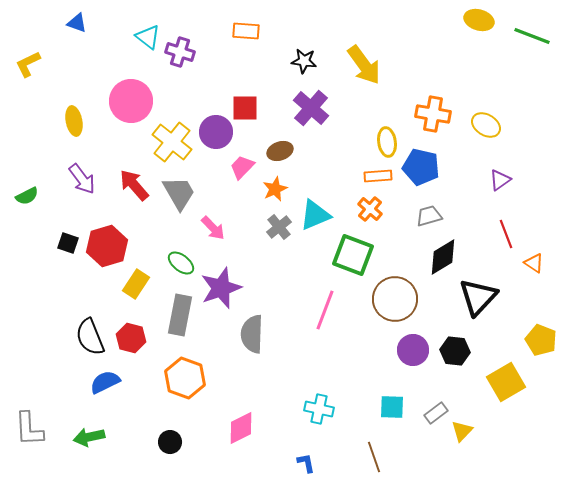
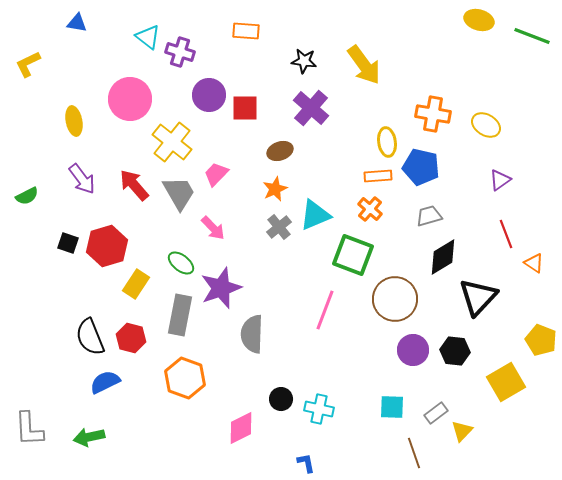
blue triangle at (77, 23): rotated 10 degrees counterclockwise
pink circle at (131, 101): moved 1 px left, 2 px up
purple circle at (216, 132): moved 7 px left, 37 px up
pink trapezoid at (242, 167): moved 26 px left, 7 px down
black circle at (170, 442): moved 111 px right, 43 px up
brown line at (374, 457): moved 40 px right, 4 px up
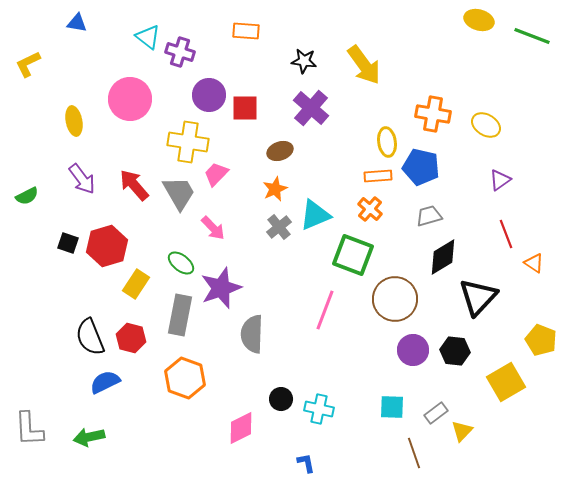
yellow cross at (172, 142): moved 16 px right; rotated 30 degrees counterclockwise
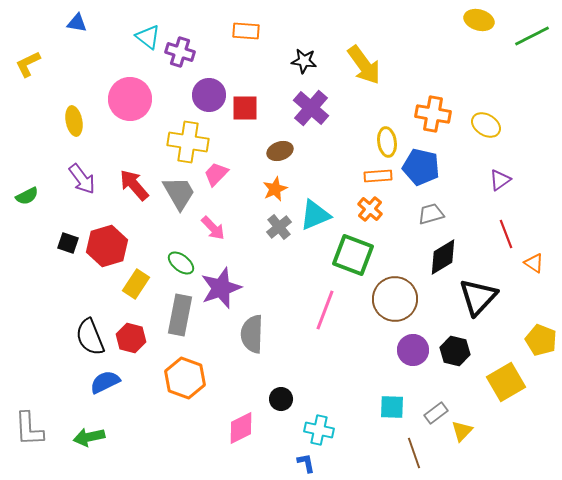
green line at (532, 36): rotated 48 degrees counterclockwise
gray trapezoid at (429, 216): moved 2 px right, 2 px up
black hexagon at (455, 351): rotated 8 degrees clockwise
cyan cross at (319, 409): moved 21 px down
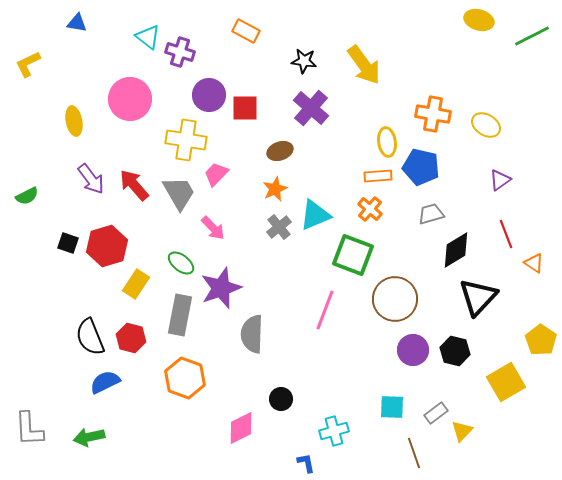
orange rectangle at (246, 31): rotated 24 degrees clockwise
yellow cross at (188, 142): moved 2 px left, 2 px up
purple arrow at (82, 179): moved 9 px right
black diamond at (443, 257): moved 13 px right, 7 px up
yellow pentagon at (541, 340): rotated 12 degrees clockwise
cyan cross at (319, 430): moved 15 px right, 1 px down; rotated 28 degrees counterclockwise
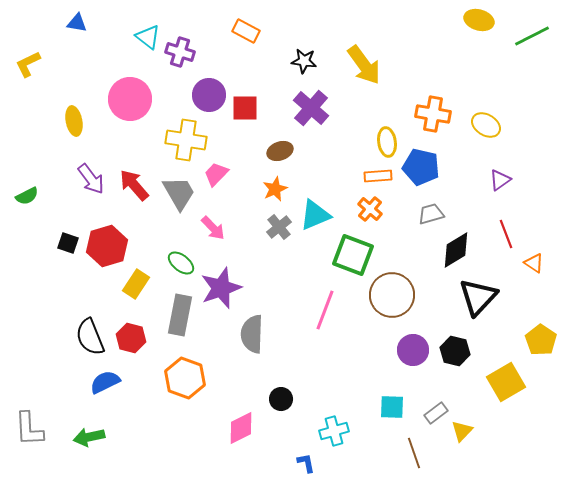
brown circle at (395, 299): moved 3 px left, 4 px up
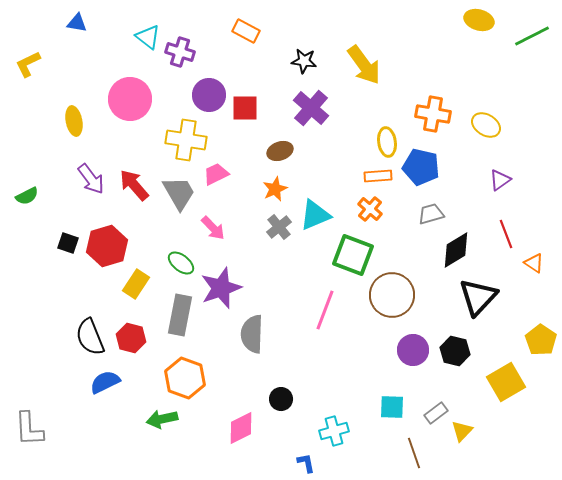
pink trapezoid at (216, 174): rotated 20 degrees clockwise
green arrow at (89, 437): moved 73 px right, 18 px up
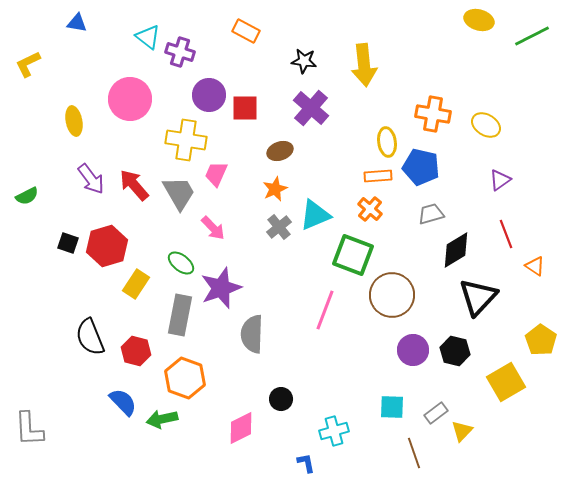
yellow arrow at (364, 65): rotated 30 degrees clockwise
pink trapezoid at (216, 174): rotated 40 degrees counterclockwise
orange triangle at (534, 263): moved 1 px right, 3 px down
red hexagon at (131, 338): moved 5 px right, 13 px down
blue semicircle at (105, 382): moved 18 px right, 20 px down; rotated 72 degrees clockwise
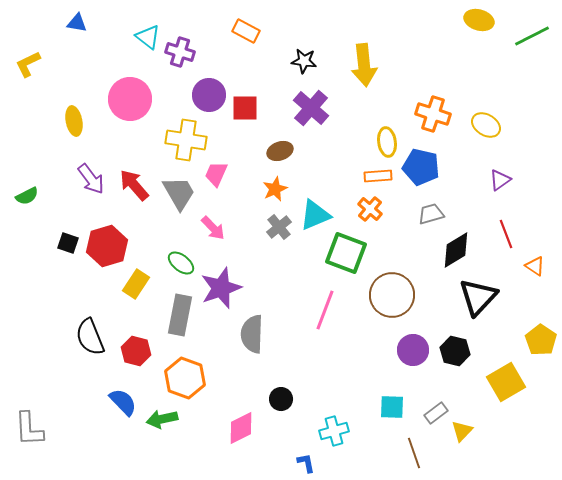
orange cross at (433, 114): rotated 8 degrees clockwise
green square at (353, 255): moved 7 px left, 2 px up
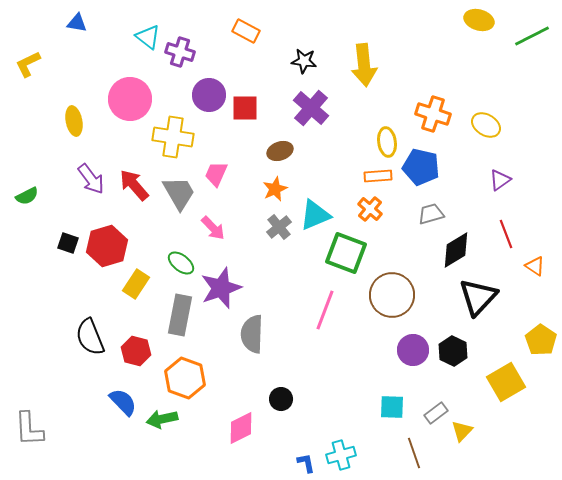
yellow cross at (186, 140): moved 13 px left, 3 px up
black hexagon at (455, 351): moved 2 px left; rotated 12 degrees clockwise
cyan cross at (334, 431): moved 7 px right, 24 px down
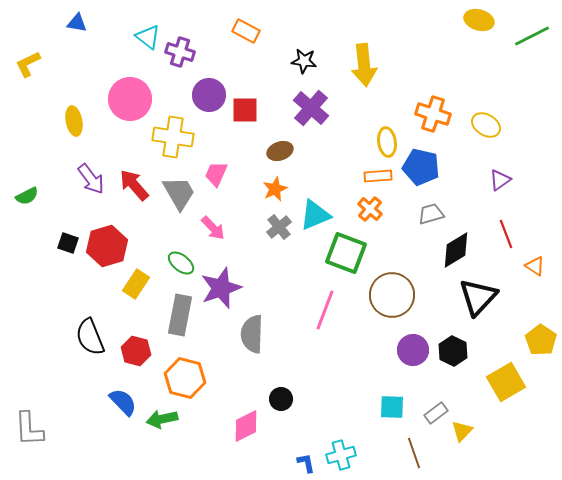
red square at (245, 108): moved 2 px down
orange hexagon at (185, 378): rotated 6 degrees counterclockwise
pink diamond at (241, 428): moved 5 px right, 2 px up
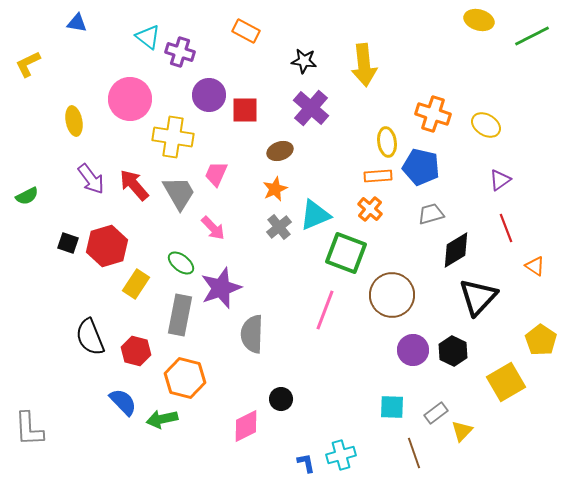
red line at (506, 234): moved 6 px up
